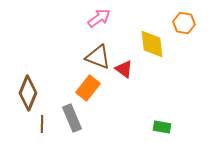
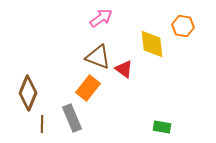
pink arrow: moved 2 px right
orange hexagon: moved 1 px left, 3 px down
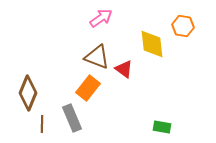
brown triangle: moved 1 px left
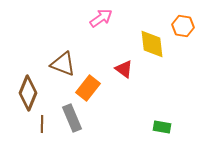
brown triangle: moved 34 px left, 7 px down
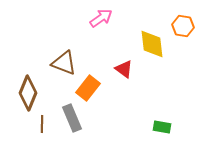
brown triangle: moved 1 px right, 1 px up
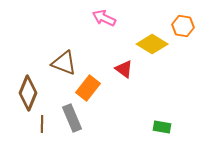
pink arrow: moved 3 px right; rotated 120 degrees counterclockwise
yellow diamond: rotated 52 degrees counterclockwise
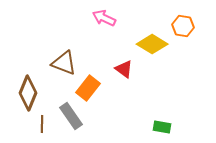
gray rectangle: moved 1 px left, 2 px up; rotated 12 degrees counterclockwise
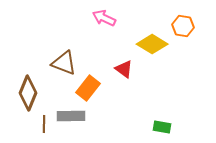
gray rectangle: rotated 56 degrees counterclockwise
brown line: moved 2 px right
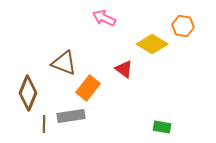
gray rectangle: rotated 8 degrees counterclockwise
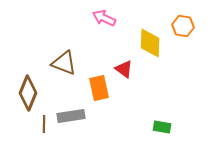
yellow diamond: moved 2 px left, 1 px up; rotated 60 degrees clockwise
orange rectangle: moved 11 px right; rotated 50 degrees counterclockwise
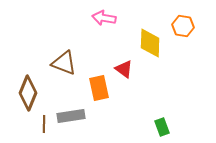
pink arrow: rotated 15 degrees counterclockwise
green rectangle: rotated 60 degrees clockwise
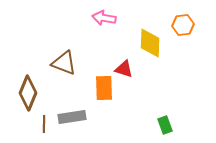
orange hexagon: moved 1 px up; rotated 15 degrees counterclockwise
red triangle: rotated 18 degrees counterclockwise
orange rectangle: moved 5 px right; rotated 10 degrees clockwise
gray rectangle: moved 1 px right, 1 px down
green rectangle: moved 3 px right, 2 px up
